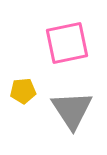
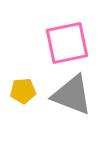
gray triangle: moved 15 px up; rotated 36 degrees counterclockwise
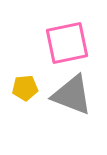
yellow pentagon: moved 2 px right, 3 px up
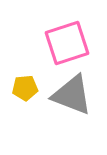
pink square: rotated 6 degrees counterclockwise
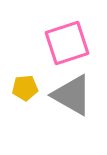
gray triangle: rotated 9 degrees clockwise
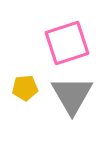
gray triangle: rotated 30 degrees clockwise
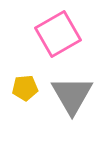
pink square: moved 9 px left, 9 px up; rotated 12 degrees counterclockwise
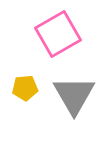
gray triangle: moved 2 px right
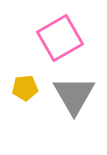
pink square: moved 2 px right, 4 px down
